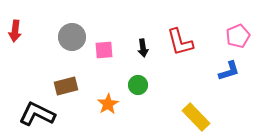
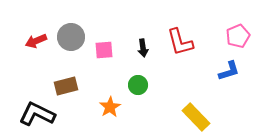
red arrow: moved 21 px right, 10 px down; rotated 60 degrees clockwise
gray circle: moved 1 px left
orange star: moved 2 px right, 3 px down
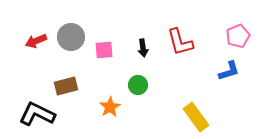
yellow rectangle: rotated 8 degrees clockwise
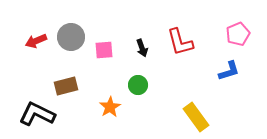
pink pentagon: moved 2 px up
black arrow: moved 1 px left; rotated 12 degrees counterclockwise
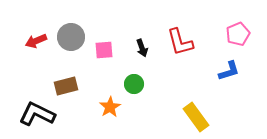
green circle: moved 4 px left, 1 px up
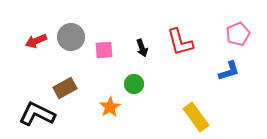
brown rectangle: moved 1 px left, 2 px down; rotated 15 degrees counterclockwise
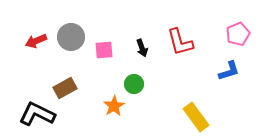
orange star: moved 4 px right, 1 px up
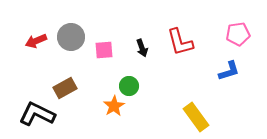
pink pentagon: rotated 15 degrees clockwise
green circle: moved 5 px left, 2 px down
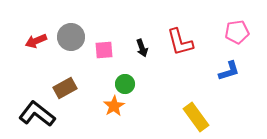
pink pentagon: moved 1 px left, 2 px up
green circle: moved 4 px left, 2 px up
black L-shape: rotated 12 degrees clockwise
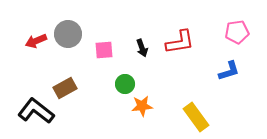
gray circle: moved 3 px left, 3 px up
red L-shape: rotated 84 degrees counterclockwise
orange star: moved 28 px right; rotated 25 degrees clockwise
black L-shape: moved 1 px left, 3 px up
